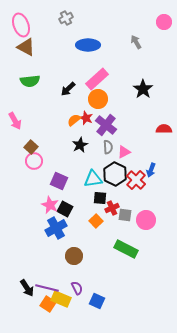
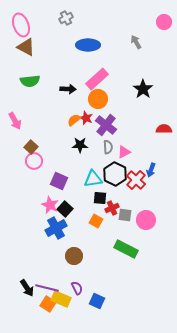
black arrow at (68, 89): rotated 133 degrees counterclockwise
black star at (80, 145): rotated 28 degrees clockwise
black square at (65, 209): rotated 14 degrees clockwise
orange square at (96, 221): rotated 16 degrees counterclockwise
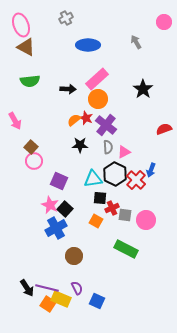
red semicircle at (164, 129): rotated 21 degrees counterclockwise
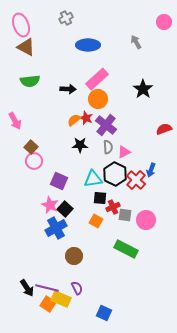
red cross at (112, 208): moved 1 px right, 1 px up
blue square at (97, 301): moved 7 px right, 12 px down
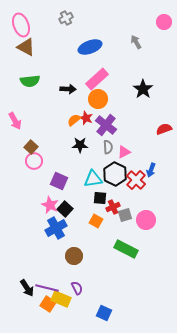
blue ellipse at (88, 45): moved 2 px right, 2 px down; rotated 20 degrees counterclockwise
gray square at (125, 215): rotated 24 degrees counterclockwise
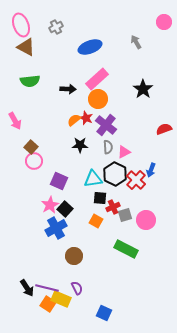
gray cross at (66, 18): moved 10 px left, 9 px down
pink star at (50, 205): rotated 18 degrees clockwise
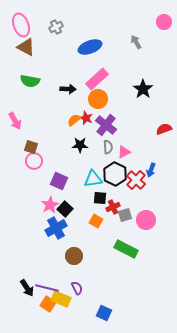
green semicircle at (30, 81): rotated 18 degrees clockwise
brown square at (31, 147): rotated 24 degrees counterclockwise
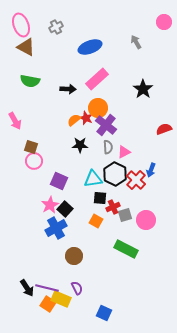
orange circle at (98, 99): moved 9 px down
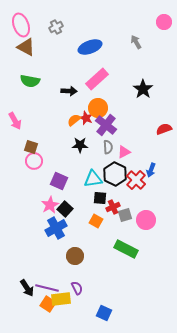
black arrow at (68, 89): moved 1 px right, 2 px down
brown circle at (74, 256): moved 1 px right
yellow rectangle at (61, 299): rotated 30 degrees counterclockwise
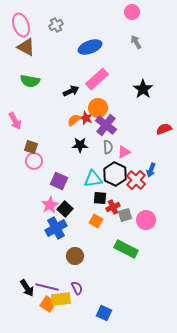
pink circle at (164, 22): moved 32 px left, 10 px up
gray cross at (56, 27): moved 2 px up
black arrow at (69, 91): moved 2 px right; rotated 28 degrees counterclockwise
purple line at (47, 288): moved 1 px up
